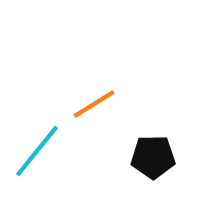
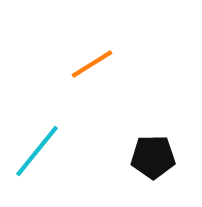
orange line: moved 2 px left, 40 px up
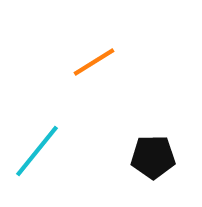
orange line: moved 2 px right, 2 px up
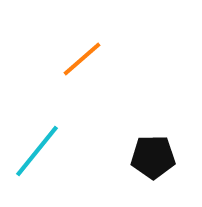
orange line: moved 12 px left, 3 px up; rotated 9 degrees counterclockwise
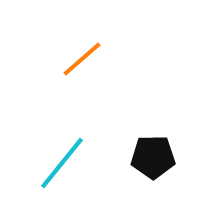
cyan line: moved 25 px right, 12 px down
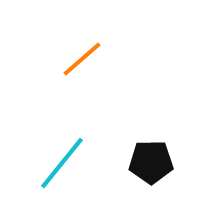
black pentagon: moved 2 px left, 5 px down
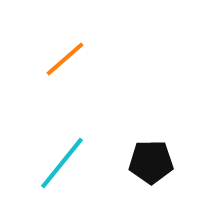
orange line: moved 17 px left
